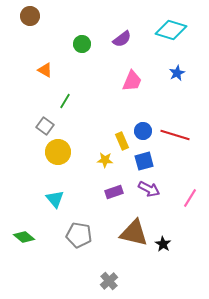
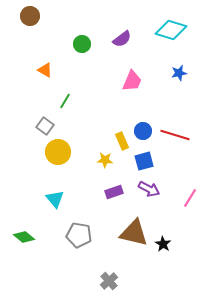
blue star: moved 2 px right; rotated 14 degrees clockwise
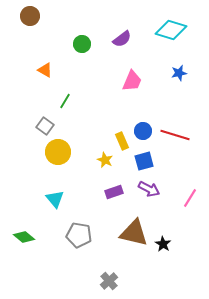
yellow star: rotated 21 degrees clockwise
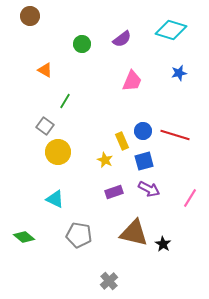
cyan triangle: rotated 24 degrees counterclockwise
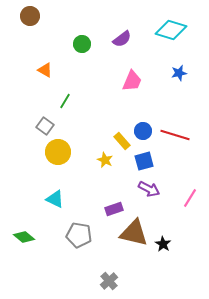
yellow rectangle: rotated 18 degrees counterclockwise
purple rectangle: moved 17 px down
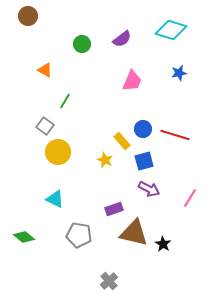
brown circle: moved 2 px left
blue circle: moved 2 px up
